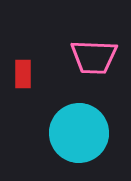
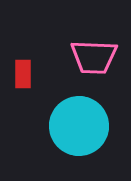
cyan circle: moved 7 px up
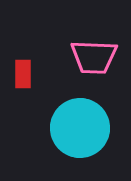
cyan circle: moved 1 px right, 2 px down
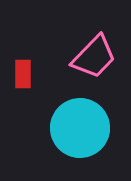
pink trapezoid: rotated 48 degrees counterclockwise
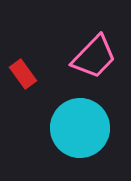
red rectangle: rotated 36 degrees counterclockwise
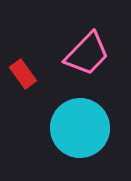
pink trapezoid: moved 7 px left, 3 px up
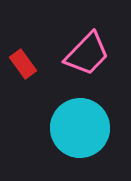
red rectangle: moved 10 px up
